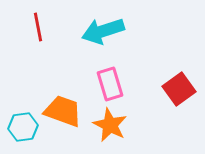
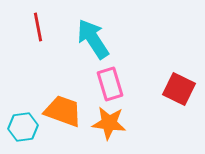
cyan arrow: moved 10 px left, 8 px down; rotated 75 degrees clockwise
red square: rotated 28 degrees counterclockwise
orange star: moved 1 px left, 2 px up; rotated 20 degrees counterclockwise
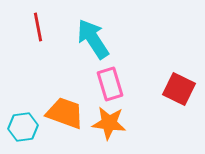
orange trapezoid: moved 2 px right, 2 px down
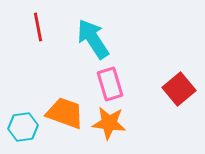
red square: rotated 24 degrees clockwise
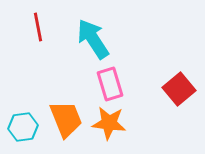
orange trapezoid: moved 1 px right, 6 px down; rotated 48 degrees clockwise
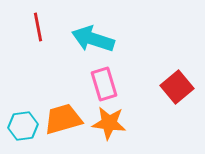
cyan arrow: rotated 39 degrees counterclockwise
pink rectangle: moved 6 px left
red square: moved 2 px left, 2 px up
orange trapezoid: moved 3 px left; rotated 84 degrees counterclockwise
cyan hexagon: moved 1 px up
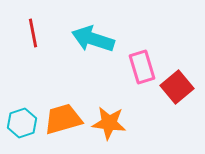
red line: moved 5 px left, 6 px down
pink rectangle: moved 38 px right, 17 px up
cyan hexagon: moved 1 px left, 3 px up; rotated 12 degrees counterclockwise
